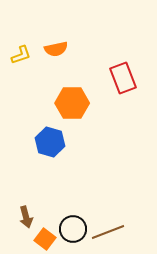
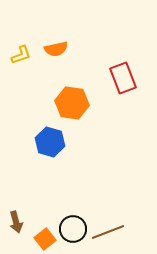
orange hexagon: rotated 8 degrees clockwise
brown arrow: moved 10 px left, 5 px down
orange square: rotated 15 degrees clockwise
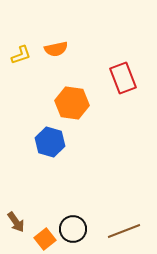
brown arrow: rotated 20 degrees counterclockwise
brown line: moved 16 px right, 1 px up
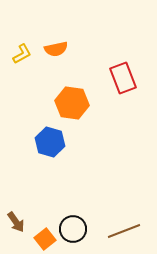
yellow L-shape: moved 1 px right, 1 px up; rotated 10 degrees counterclockwise
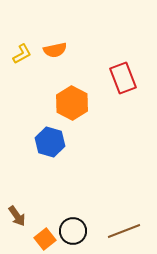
orange semicircle: moved 1 px left, 1 px down
orange hexagon: rotated 20 degrees clockwise
brown arrow: moved 1 px right, 6 px up
black circle: moved 2 px down
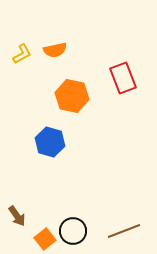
orange hexagon: moved 7 px up; rotated 16 degrees counterclockwise
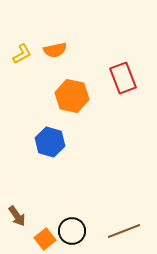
black circle: moved 1 px left
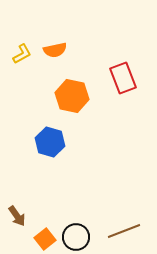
black circle: moved 4 px right, 6 px down
